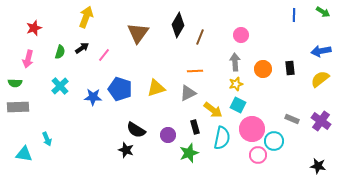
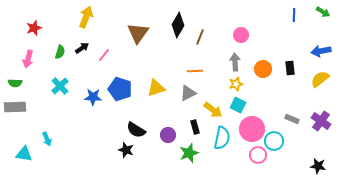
gray rectangle at (18, 107): moved 3 px left
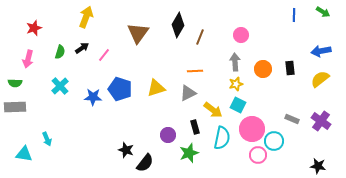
black semicircle at (136, 130): moved 9 px right, 33 px down; rotated 84 degrees counterclockwise
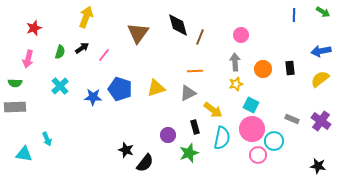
black diamond at (178, 25): rotated 45 degrees counterclockwise
cyan square at (238, 105): moved 13 px right
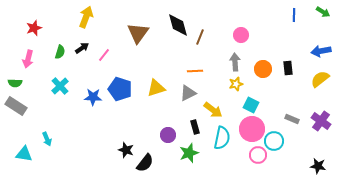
black rectangle at (290, 68): moved 2 px left
gray rectangle at (15, 107): moved 1 px right, 1 px up; rotated 35 degrees clockwise
